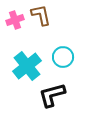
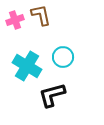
cyan cross: rotated 20 degrees counterclockwise
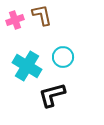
brown L-shape: moved 1 px right
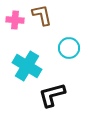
pink cross: rotated 24 degrees clockwise
cyan circle: moved 6 px right, 9 px up
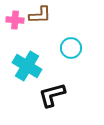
brown L-shape: moved 2 px left; rotated 100 degrees clockwise
cyan circle: moved 2 px right
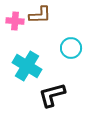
pink cross: moved 1 px down
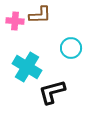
cyan cross: moved 1 px down
black L-shape: moved 3 px up
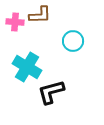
pink cross: moved 1 px down
cyan circle: moved 2 px right, 7 px up
black L-shape: moved 1 px left
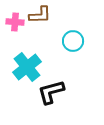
cyan cross: rotated 20 degrees clockwise
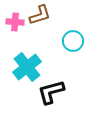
brown L-shape: rotated 15 degrees counterclockwise
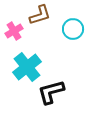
pink cross: moved 1 px left, 9 px down; rotated 36 degrees counterclockwise
cyan circle: moved 12 px up
